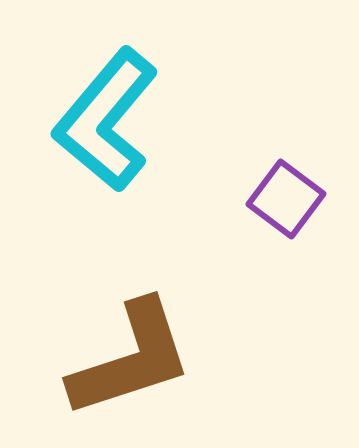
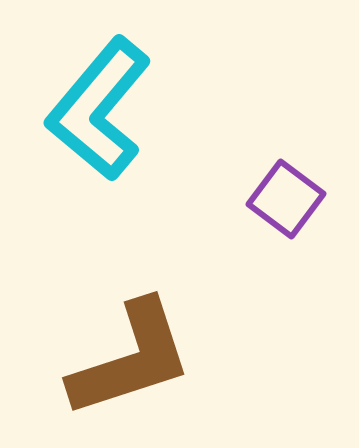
cyan L-shape: moved 7 px left, 11 px up
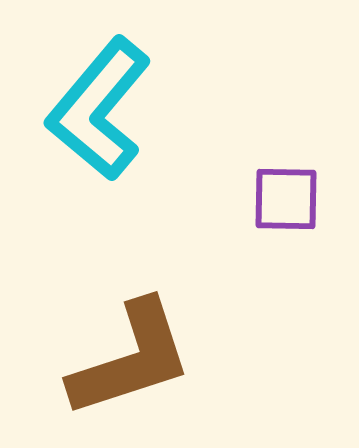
purple square: rotated 36 degrees counterclockwise
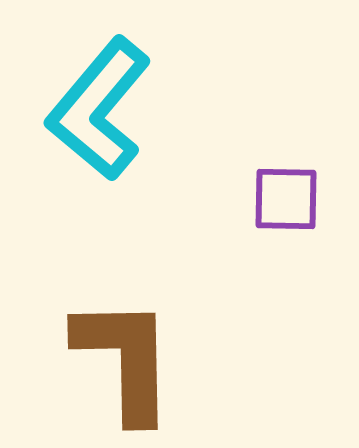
brown L-shape: moved 6 px left; rotated 73 degrees counterclockwise
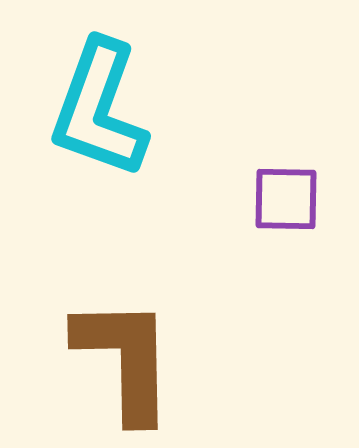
cyan L-shape: rotated 20 degrees counterclockwise
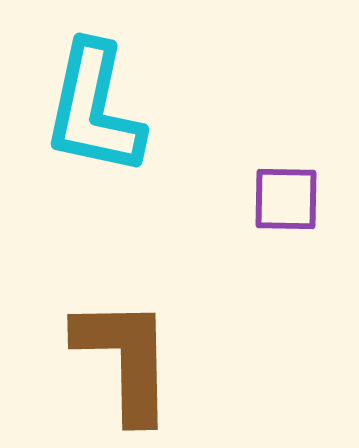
cyan L-shape: moved 5 px left; rotated 8 degrees counterclockwise
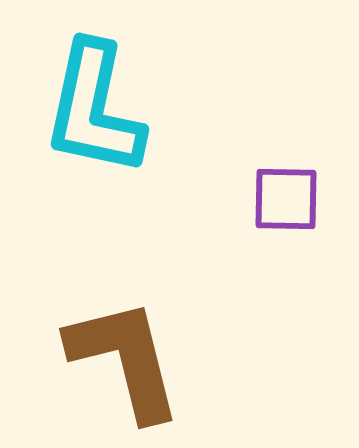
brown L-shape: rotated 13 degrees counterclockwise
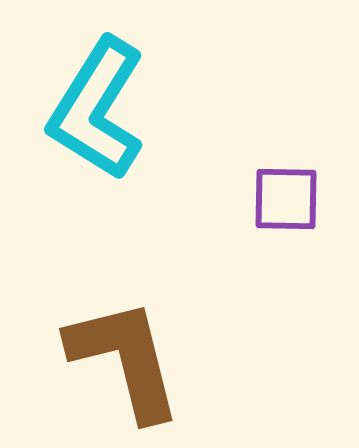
cyan L-shape: moved 3 px right; rotated 20 degrees clockwise
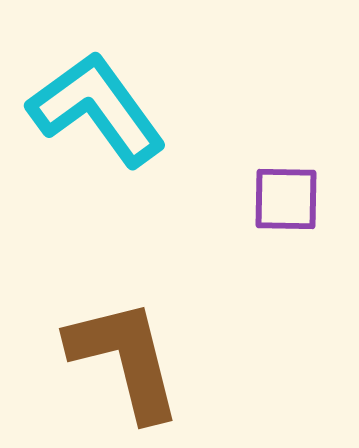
cyan L-shape: rotated 112 degrees clockwise
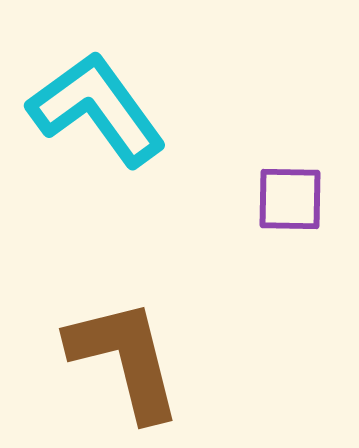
purple square: moved 4 px right
